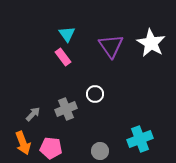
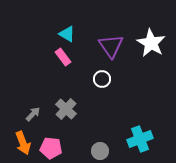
cyan triangle: rotated 24 degrees counterclockwise
white circle: moved 7 px right, 15 px up
gray cross: rotated 25 degrees counterclockwise
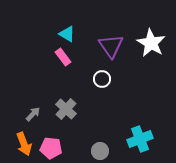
orange arrow: moved 1 px right, 1 px down
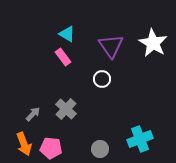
white star: moved 2 px right
gray circle: moved 2 px up
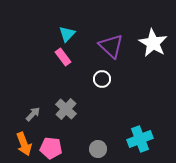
cyan triangle: rotated 42 degrees clockwise
purple triangle: rotated 12 degrees counterclockwise
gray circle: moved 2 px left
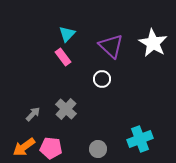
orange arrow: moved 3 px down; rotated 75 degrees clockwise
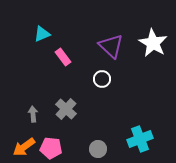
cyan triangle: moved 25 px left; rotated 24 degrees clockwise
gray arrow: rotated 49 degrees counterclockwise
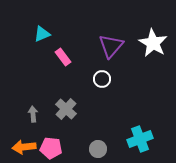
purple triangle: rotated 28 degrees clockwise
orange arrow: rotated 30 degrees clockwise
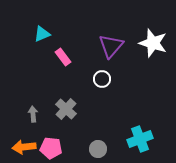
white star: rotated 12 degrees counterclockwise
